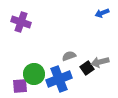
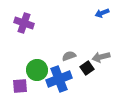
purple cross: moved 3 px right, 1 px down
gray arrow: moved 1 px right, 5 px up
green circle: moved 3 px right, 4 px up
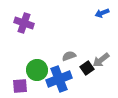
gray arrow: moved 3 px down; rotated 24 degrees counterclockwise
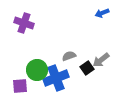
blue cross: moved 3 px left, 1 px up
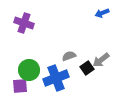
green circle: moved 8 px left
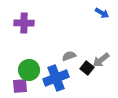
blue arrow: rotated 128 degrees counterclockwise
purple cross: rotated 18 degrees counterclockwise
black square: rotated 16 degrees counterclockwise
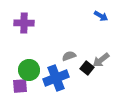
blue arrow: moved 1 px left, 3 px down
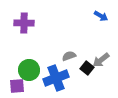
purple square: moved 3 px left
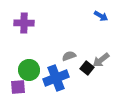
purple square: moved 1 px right, 1 px down
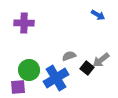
blue arrow: moved 3 px left, 1 px up
blue cross: rotated 10 degrees counterclockwise
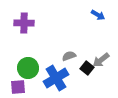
green circle: moved 1 px left, 2 px up
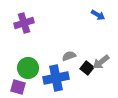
purple cross: rotated 18 degrees counterclockwise
gray arrow: moved 2 px down
blue cross: rotated 20 degrees clockwise
purple square: rotated 21 degrees clockwise
